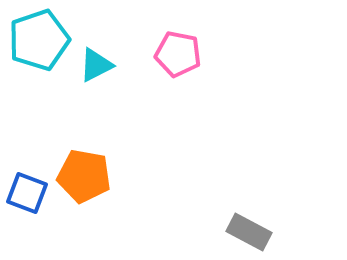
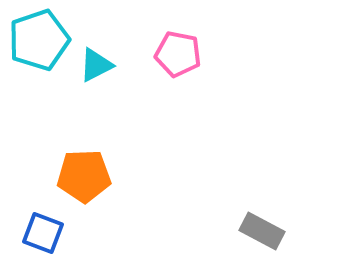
orange pentagon: rotated 12 degrees counterclockwise
blue square: moved 16 px right, 40 px down
gray rectangle: moved 13 px right, 1 px up
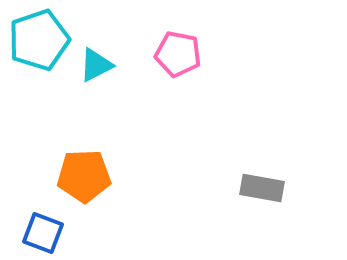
gray rectangle: moved 43 px up; rotated 18 degrees counterclockwise
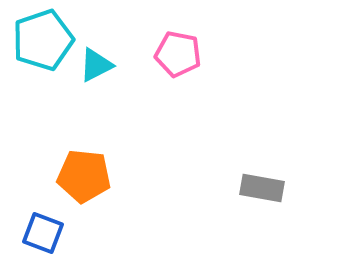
cyan pentagon: moved 4 px right
orange pentagon: rotated 8 degrees clockwise
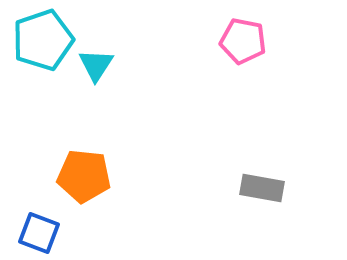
pink pentagon: moved 65 px right, 13 px up
cyan triangle: rotated 30 degrees counterclockwise
blue square: moved 4 px left
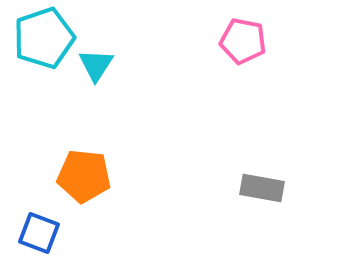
cyan pentagon: moved 1 px right, 2 px up
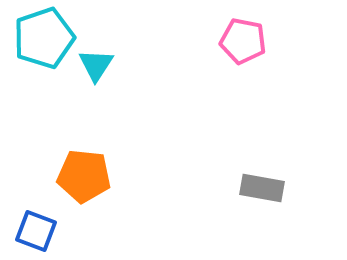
blue square: moved 3 px left, 2 px up
